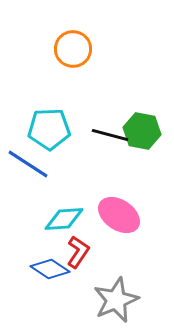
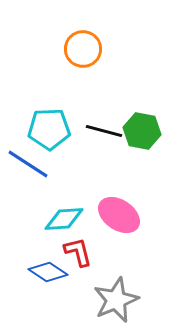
orange circle: moved 10 px right
black line: moved 6 px left, 4 px up
red L-shape: rotated 48 degrees counterclockwise
blue diamond: moved 2 px left, 3 px down
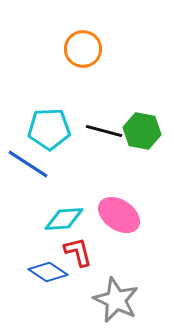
gray star: rotated 24 degrees counterclockwise
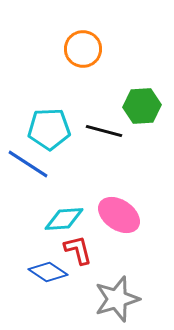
green hexagon: moved 25 px up; rotated 15 degrees counterclockwise
red L-shape: moved 2 px up
gray star: moved 1 px right, 1 px up; rotated 30 degrees clockwise
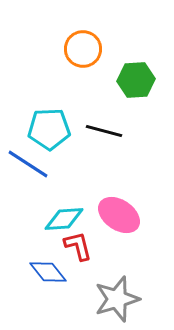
green hexagon: moved 6 px left, 26 px up
red L-shape: moved 4 px up
blue diamond: rotated 18 degrees clockwise
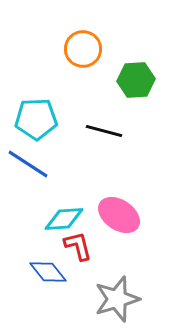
cyan pentagon: moved 13 px left, 10 px up
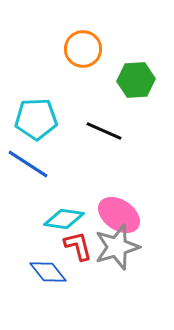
black line: rotated 9 degrees clockwise
cyan diamond: rotated 12 degrees clockwise
gray star: moved 52 px up
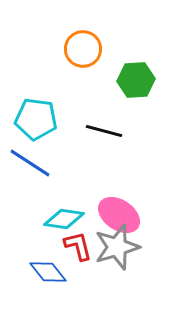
cyan pentagon: rotated 9 degrees clockwise
black line: rotated 9 degrees counterclockwise
blue line: moved 2 px right, 1 px up
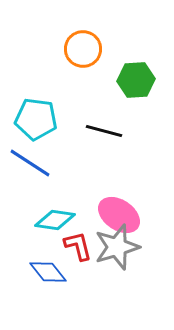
cyan diamond: moved 9 px left, 1 px down
